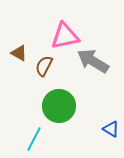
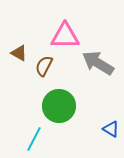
pink triangle: rotated 12 degrees clockwise
gray arrow: moved 5 px right, 2 px down
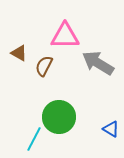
green circle: moved 11 px down
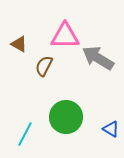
brown triangle: moved 9 px up
gray arrow: moved 5 px up
green circle: moved 7 px right
cyan line: moved 9 px left, 5 px up
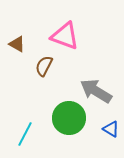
pink triangle: rotated 20 degrees clockwise
brown triangle: moved 2 px left
gray arrow: moved 2 px left, 33 px down
green circle: moved 3 px right, 1 px down
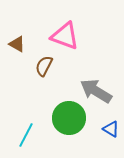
cyan line: moved 1 px right, 1 px down
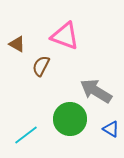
brown semicircle: moved 3 px left
green circle: moved 1 px right, 1 px down
cyan line: rotated 25 degrees clockwise
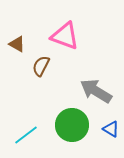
green circle: moved 2 px right, 6 px down
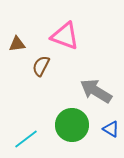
brown triangle: rotated 36 degrees counterclockwise
cyan line: moved 4 px down
